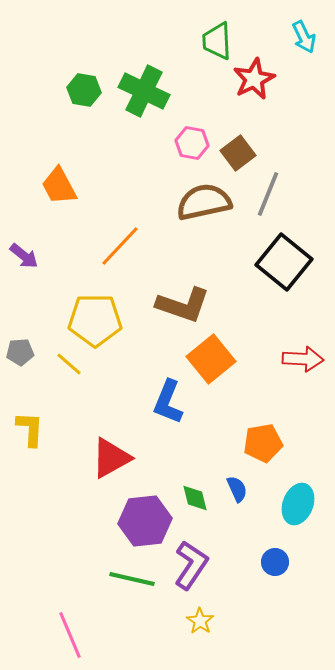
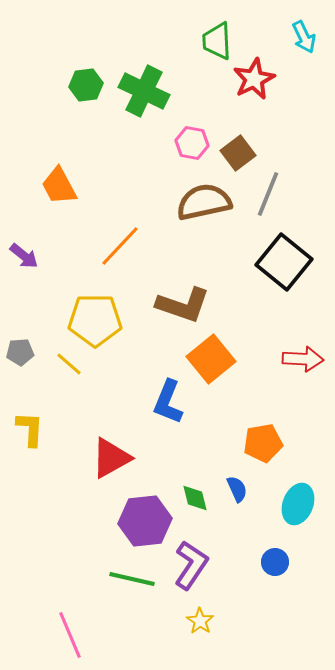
green hexagon: moved 2 px right, 5 px up; rotated 16 degrees counterclockwise
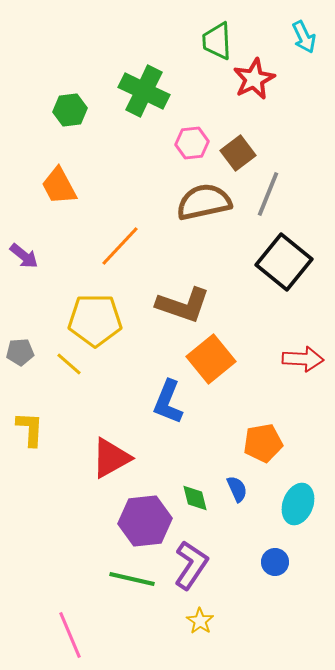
green hexagon: moved 16 px left, 25 px down
pink hexagon: rotated 16 degrees counterclockwise
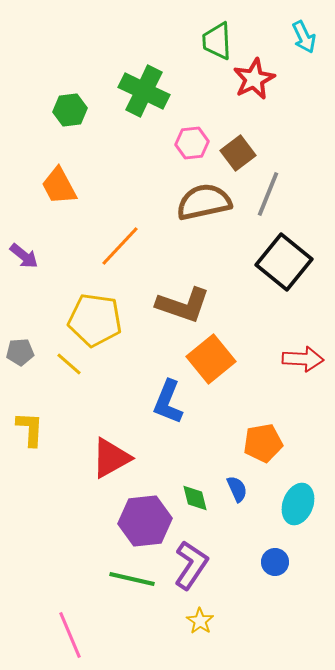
yellow pentagon: rotated 8 degrees clockwise
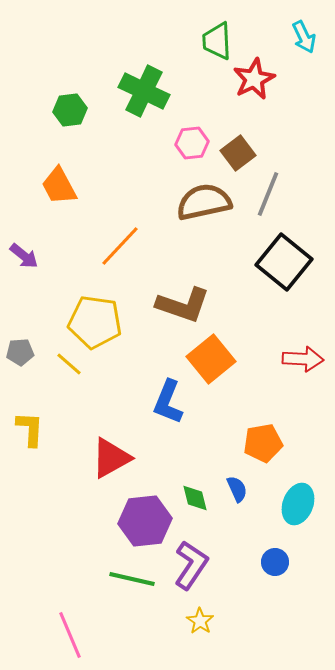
yellow pentagon: moved 2 px down
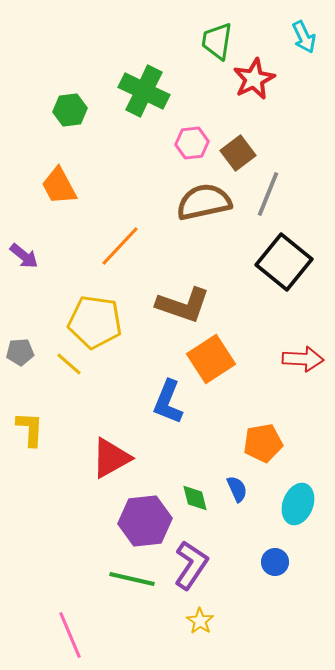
green trapezoid: rotated 12 degrees clockwise
orange square: rotated 6 degrees clockwise
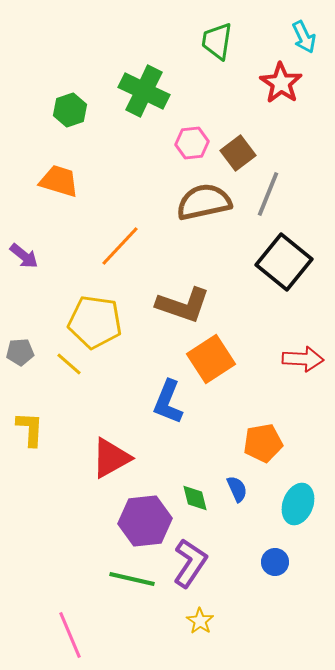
red star: moved 27 px right, 4 px down; rotated 12 degrees counterclockwise
green hexagon: rotated 12 degrees counterclockwise
orange trapezoid: moved 5 px up; rotated 135 degrees clockwise
purple L-shape: moved 1 px left, 2 px up
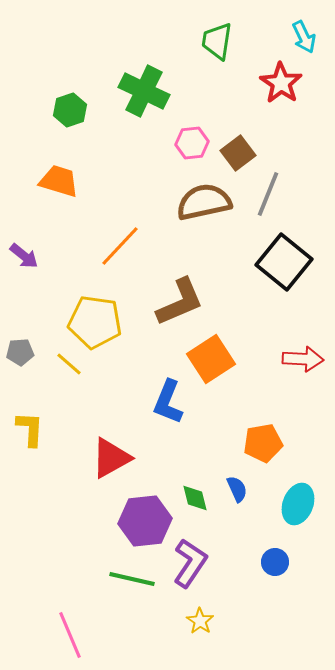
brown L-shape: moved 3 px left, 3 px up; rotated 42 degrees counterclockwise
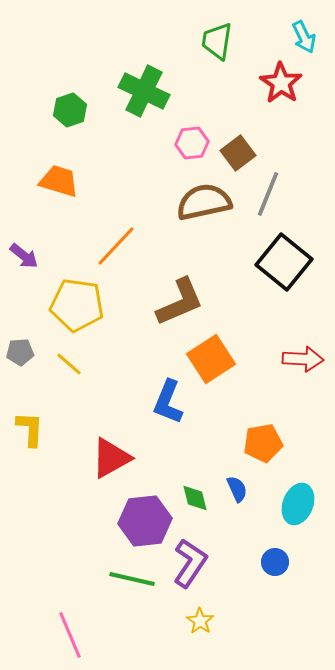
orange line: moved 4 px left
yellow pentagon: moved 18 px left, 17 px up
